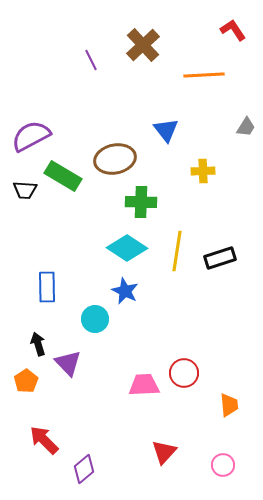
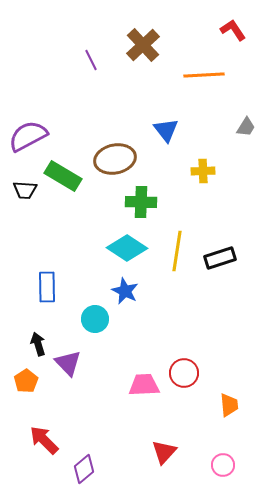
purple semicircle: moved 3 px left
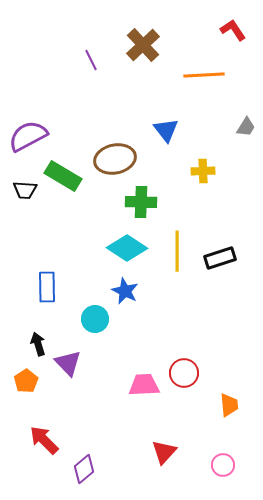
yellow line: rotated 9 degrees counterclockwise
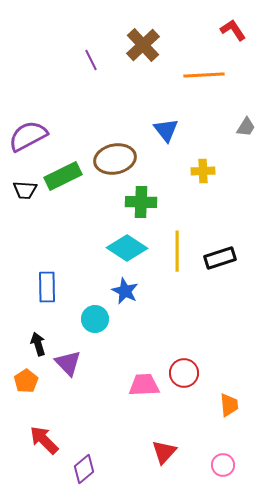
green rectangle: rotated 57 degrees counterclockwise
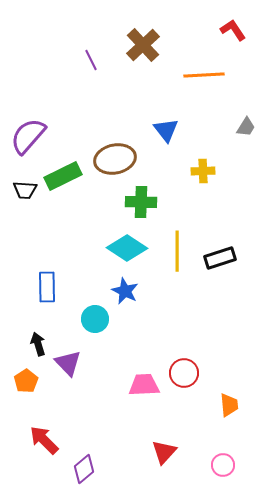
purple semicircle: rotated 21 degrees counterclockwise
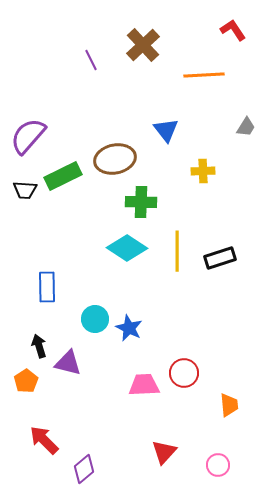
blue star: moved 4 px right, 37 px down
black arrow: moved 1 px right, 2 px down
purple triangle: rotated 32 degrees counterclockwise
pink circle: moved 5 px left
